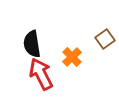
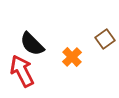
black semicircle: rotated 36 degrees counterclockwise
red arrow: moved 19 px left, 3 px up
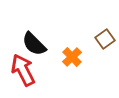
black semicircle: moved 2 px right
red arrow: moved 1 px right, 1 px up
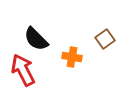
black semicircle: moved 2 px right, 5 px up
orange cross: rotated 36 degrees counterclockwise
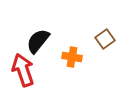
black semicircle: moved 2 px right, 2 px down; rotated 84 degrees clockwise
red arrow: rotated 8 degrees clockwise
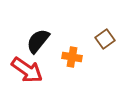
red arrow: moved 4 px right; rotated 144 degrees clockwise
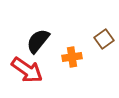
brown square: moved 1 px left
orange cross: rotated 18 degrees counterclockwise
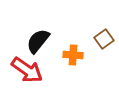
orange cross: moved 1 px right, 2 px up; rotated 12 degrees clockwise
